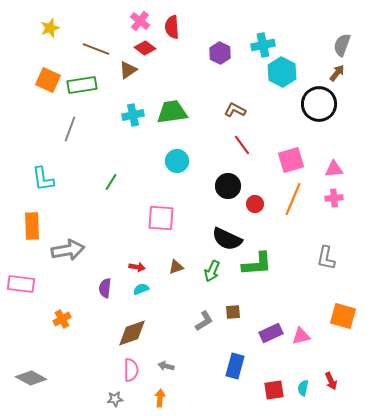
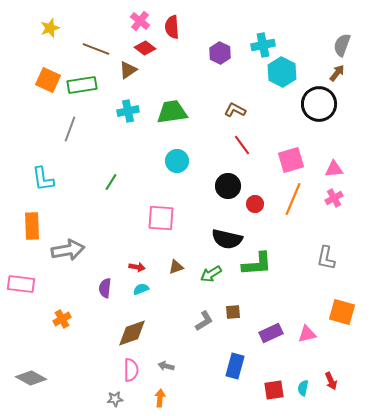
cyan cross at (133, 115): moved 5 px left, 4 px up
pink cross at (334, 198): rotated 24 degrees counterclockwise
black semicircle at (227, 239): rotated 12 degrees counterclockwise
green arrow at (212, 271): moved 1 px left, 3 px down; rotated 35 degrees clockwise
orange square at (343, 316): moved 1 px left, 4 px up
pink triangle at (301, 336): moved 6 px right, 2 px up
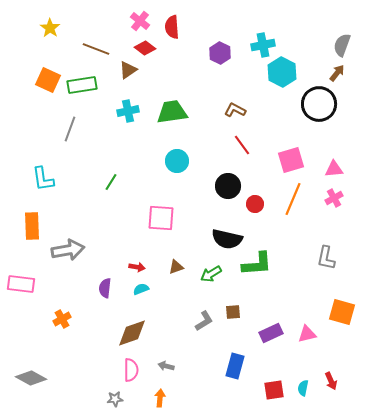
yellow star at (50, 28): rotated 18 degrees counterclockwise
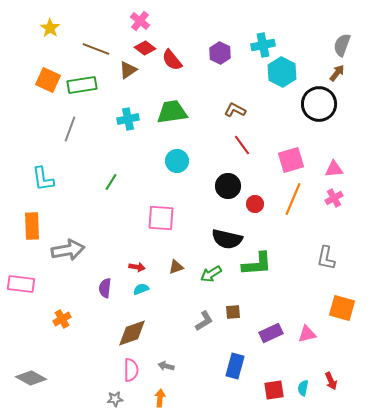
red semicircle at (172, 27): moved 33 px down; rotated 35 degrees counterclockwise
cyan cross at (128, 111): moved 8 px down
orange square at (342, 312): moved 4 px up
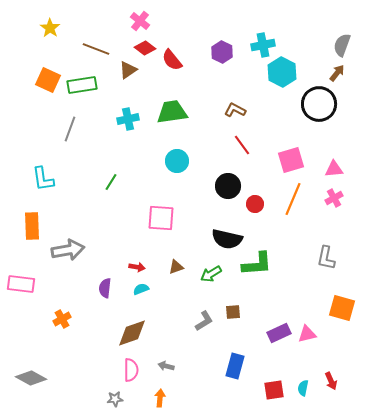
purple hexagon at (220, 53): moved 2 px right, 1 px up
purple rectangle at (271, 333): moved 8 px right
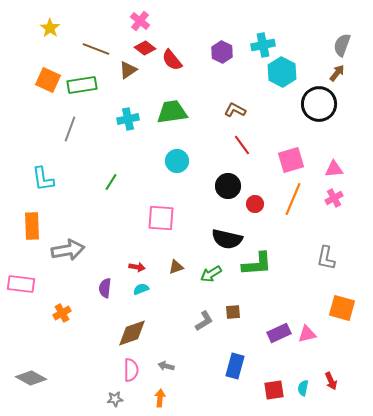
orange cross at (62, 319): moved 6 px up
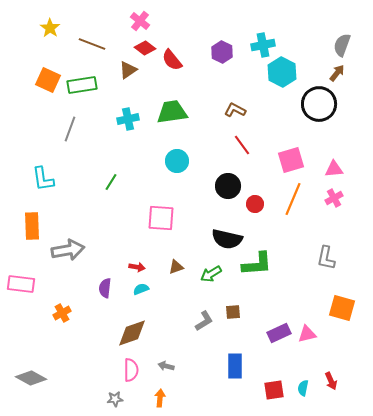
brown line at (96, 49): moved 4 px left, 5 px up
blue rectangle at (235, 366): rotated 15 degrees counterclockwise
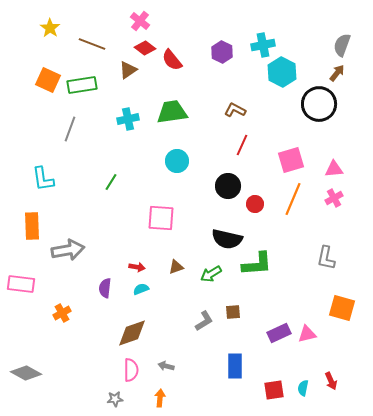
red line at (242, 145): rotated 60 degrees clockwise
gray diamond at (31, 378): moved 5 px left, 5 px up
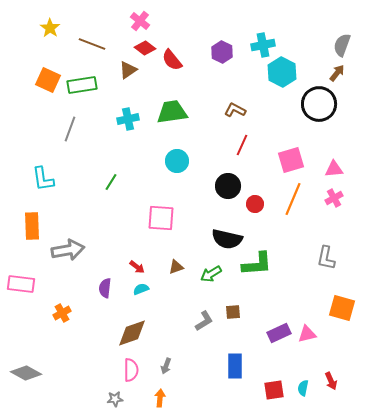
red arrow at (137, 267): rotated 28 degrees clockwise
gray arrow at (166, 366): rotated 84 degrees counterclockwise
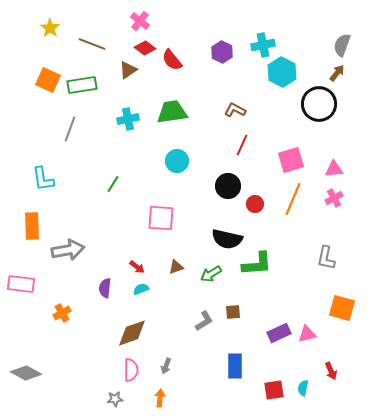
green line at (111, 182): moved 2 px right, 2 px down
red arrow at (331, 381): moved 10 px up
